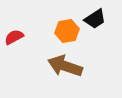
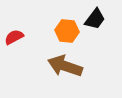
black trapezoid: rotated 20 degrees counterclockwise
orange hexagon: rotated 15 degrees clockwise
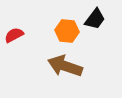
red semicircle: moved 2 px up
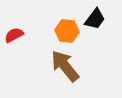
brown arrow: rotated 32 degrees clockwise
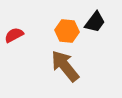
black trapezoid: moved 3 px down
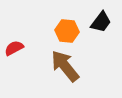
black trapezoid: moved 6 px right
red semicircle: moved 13 px down
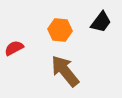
orange hexagon: moved 7 px left, 1 px up
brown arrow: moved 5 px down
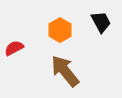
black trapezoid: rotated 65 degrees counterclockwise
orange hexagon: rotated 25 degrees clockwise
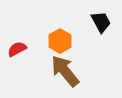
orange hexagon: moved 11 px down
red semicircle: moved 3 px right, 1 px down
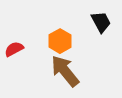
red semicircle: moved 3 px left
